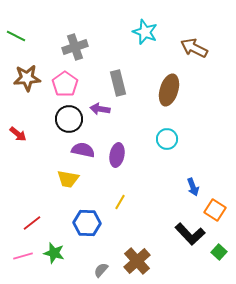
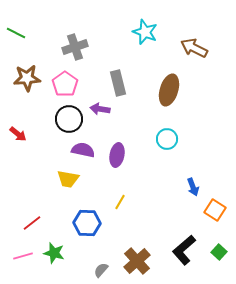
green line: moved 3 px up
black L-shape: moved 6 px left, 16 px down; rotated 92 degrees clockwise
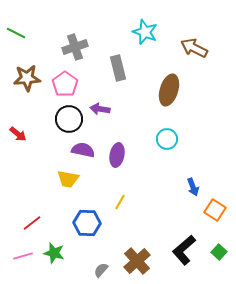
gray rectangle: moved 15 px up
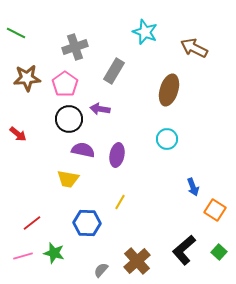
gray rectangle: moved 4 px left, 3 px down; rotated 45 degrees clockwise
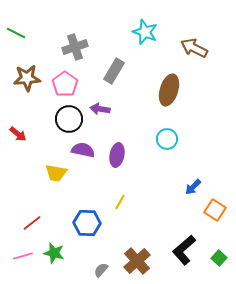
yellow trapezoid: moved 12 px left, 6 px up
blue arrow: rotated 66 degrees clockwise
green square: moved 6 px down
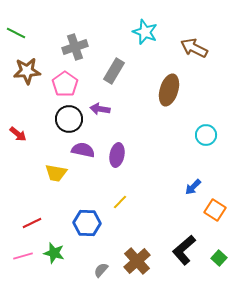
brown star: moved 7 px up
cyan circle: moved 39 px right, 4 px up
yellow line: rotated 14 degrees clockwise
red line: rotated 12 degrees clockwise
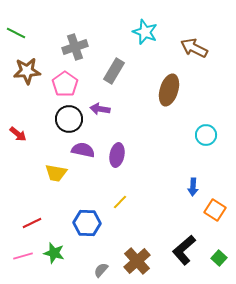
blue arrow: rotated 42 degrees counterclockwise
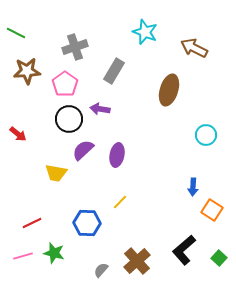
purple semicircle: rotated 55 degrees counterclockwise
orange square: moved 3 px left
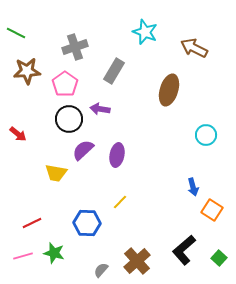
blue arrow: rotated 18 degrees counterclockwise
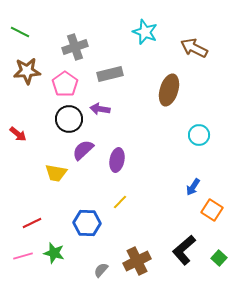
green line: moved 4 px right, 1 px up
gray rectangle: moved 4 px left, 3 px down; rotated 45 degrees clockwise
cyan circle: moved 7 px left
purple ellipse: moved 5 px down
blue arrow: rotated 48 degrees clockwise
brown cross: rotated 16 degrees clockwise
